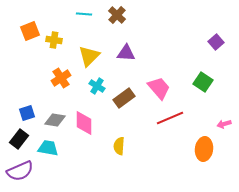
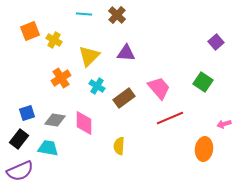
yellow cross: rotated 21 degrees clockwise
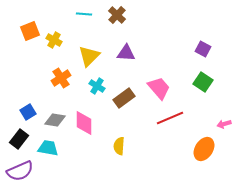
purple square: moved 13 px left, 7 px down; rotated 21 degrees counterclockwise
blue square: moved 1 px right, 1 px up; rotated 14 degrees counterclockwise
orange ellipse: rotated 25 degrees clockwise
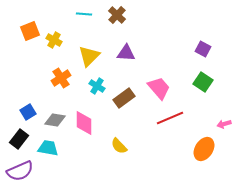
yellow semicircle: rotated 48 degrees counterclockwise
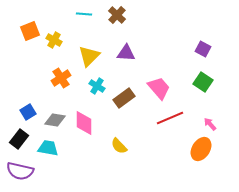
pink arrow: moved 14 px left; rotated 64 degrees clockwise
orange ellipse: moved 3 px left
purple semicircle: rotated 36 degrees clockwise
